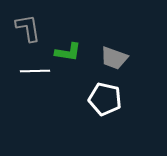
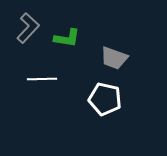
gray L-shape: rotated 52 degrees clockwise
green L-shape: moved 1 px left, 14 px up
white line: moved 7 px right, 8 px down
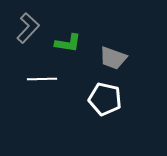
green L-shape: moved 1 px right, 5 px down
gray trapezoid: moved 1 px left
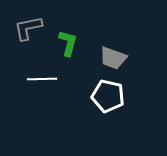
gray L-shape: rotated 144 degrees counterclockwise
green L-shape: rotated 84 degrees counterclockwise
white pentagon: moved 3 px right, 3 px up
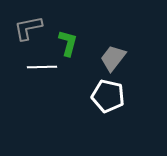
gray trapezoid: rotated 108 degrees clockwise
white line: moved 12 px up
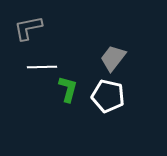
green L-shape: moved 46 px down
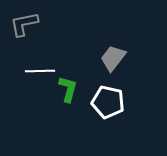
gray L-shape: moved 4 px left, 4 px up
white line: moved 2 px left, 4 px down
white pentagon: moved 6 px down
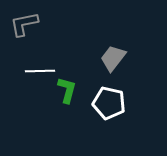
green L-shape: moved 1 px left, 1 px down
white pentagon: moved 1 px right, 1 px down
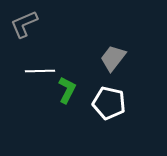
gray L-shape: rotated 12 degrees counterclockwise
green L-shape: rotated 12 degrees clockwise
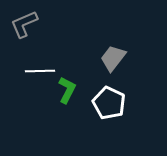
white pentagon: rotated 12 degrees clockwise
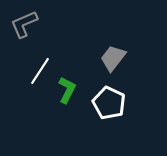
white line: rotated 56 degrees counterclockwise
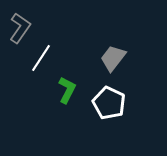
gray L-shape: moved 4 px left, 4 px down; rotated 148 degrees clockwise
white line: moved 1 px right, 13 px up
